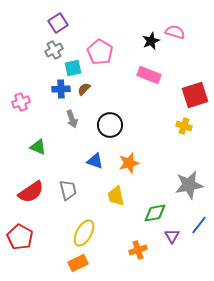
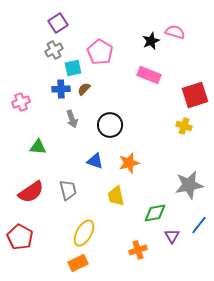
green triangle: rotated 18 degrees counterclockwise
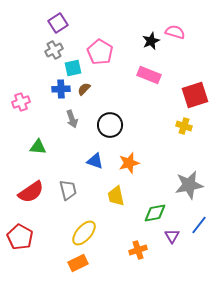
yellow ellipse: rotated 12 degrees clockwise
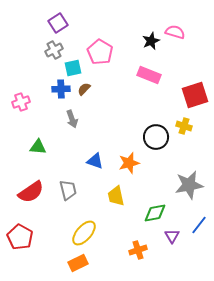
black circle: moved 46 px right, 12 px down
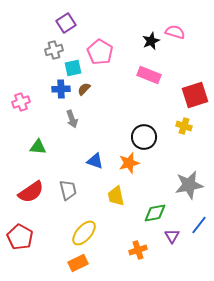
purple square: moved 8 px right
gray cross: rotated 12 degrees clockwise
black circle: moved 12 px left
